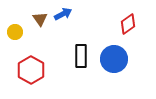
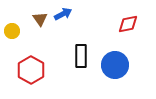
red diamond: rotated 25 degrees clockwise
yellow circle: moved 3 px left, 1 px up
blue circle: moved 1 px right, 6 px down
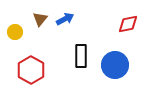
blue arrow: moved 2 px right, 5 px down
brown triangle: rotated 14 degrees clockwise
yellow circle: moved 3 px right, 1 px down
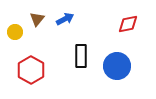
brown triangle: moved 3 px left
blue circle: moved 2 px right, 1 px down
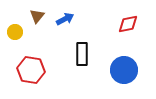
brown triangle: moved 3 px up
black rectangle: moved 1 px right, 2 px up
blue circle: moved 7 px right, 4 px down
red hexagon: rotated 20 degrees counterclockwise
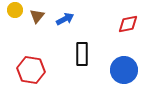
yellow circle: moved 22 px up
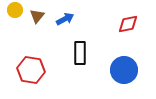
black rectangle: moved 2 px left, 1 px up
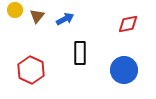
red hexagon: rotated 16 degrees clockwise
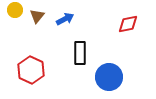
blue circle: moved 15 px left, 7 px down
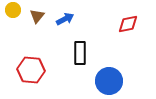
yellow circle: moved 2 px left
red hexagon: rotated 20 degrees counterclockwise
blue circle: moved 4 px down
